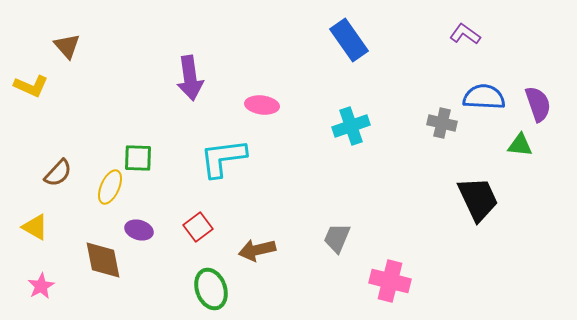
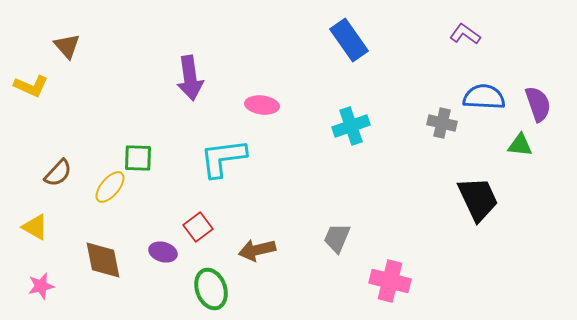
yellow ellipse: rotated 16 degrees clockwise
purple ellipse: moved 24 px right, 22 px down
pink star: rotated 16 degrees clockwise
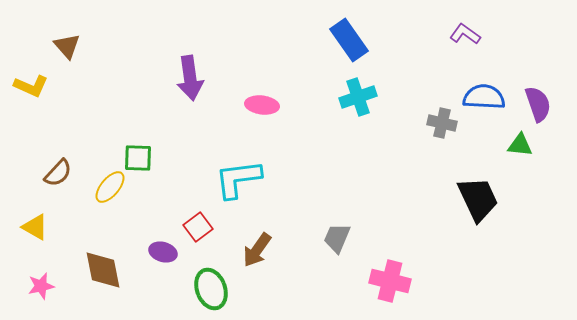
cyan cross: moved 7 px right, 29 px up
cyan L-shape: moved 15 px right, 21 px down
brown arrow: rotated 42 degrees counterclockwise
brown diamond: moved 10 px down
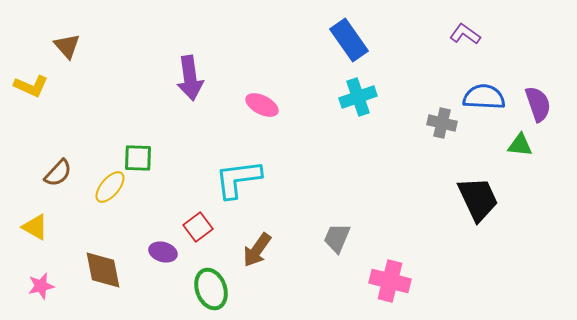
pink ellipse: rotated 20 degrees clockwise
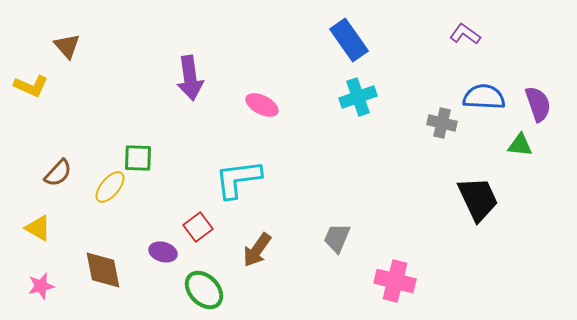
yellow triangle: moved 3 px right, 1 px down
pink cross: moved 5 px right
green ellipse: moved 7 px left, 1 px down; rotated 24 degrees counterclockwise
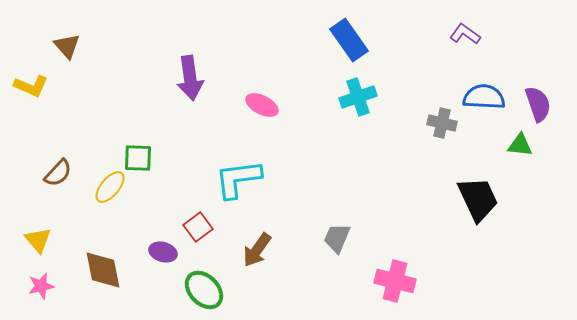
yellow triangle: moved 12 px down; rotated 20 degrees clockwise
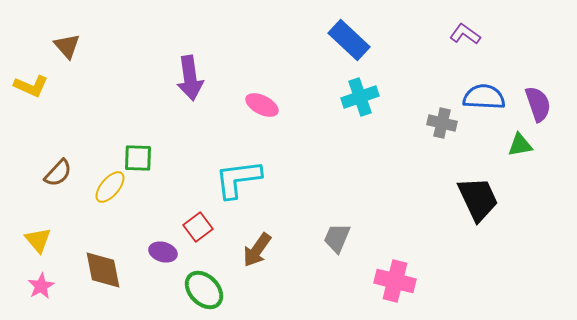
blue rectangle: rotated 12 degrees counterclockwise
cyan cross: moved 2 px right
green triangle: rotated 16 degrees counterclockwise
pink star: rotated 16 degrees counterclockwise
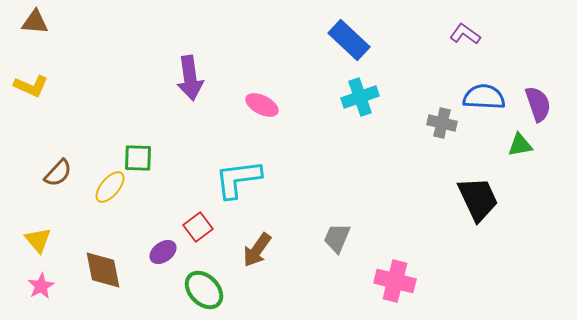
brown triangle: moved 32 px left, 24 px up; rotated 44 degrees counterclockwise
purple ellipse: rotated 52 degrees counterclockwise
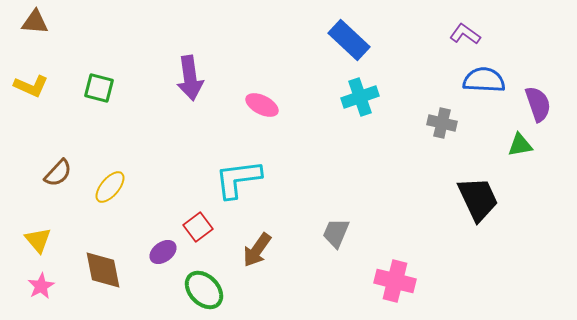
blue semicircle: moved 17 px up
green square: moved 39 px left, 70 px up; rotated 12 degrees clockwise
gray trapezoid: moved 1 px left, 5 px up
